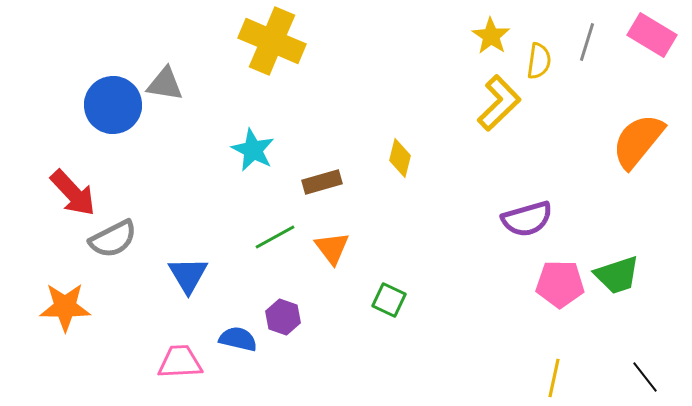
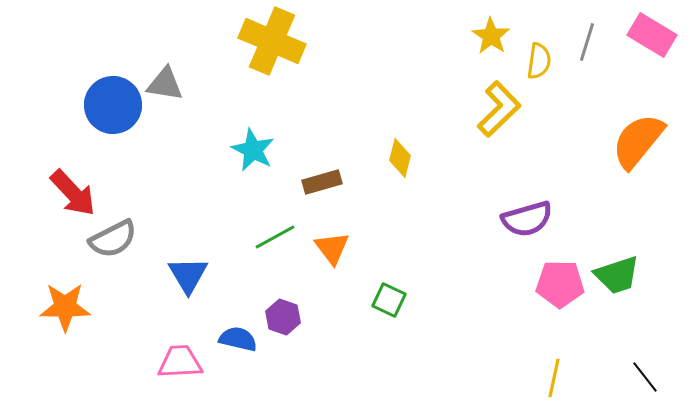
yellow L-shape: moved 6 px down
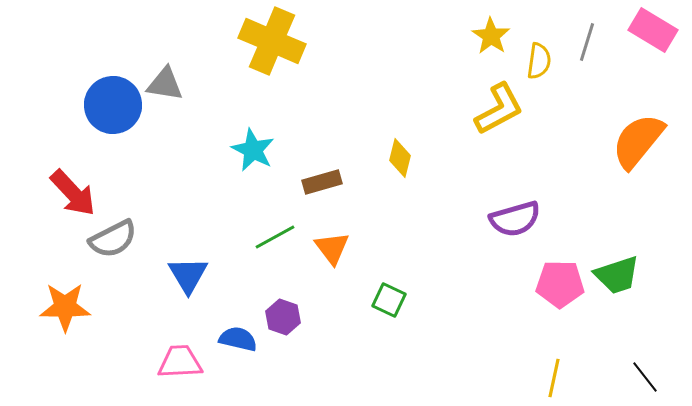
pink rectangle: moved 1 px right, 5 px up
yellow L-shape: rotated 16 degrees clockwise
purple semicircle: moved 12 px left
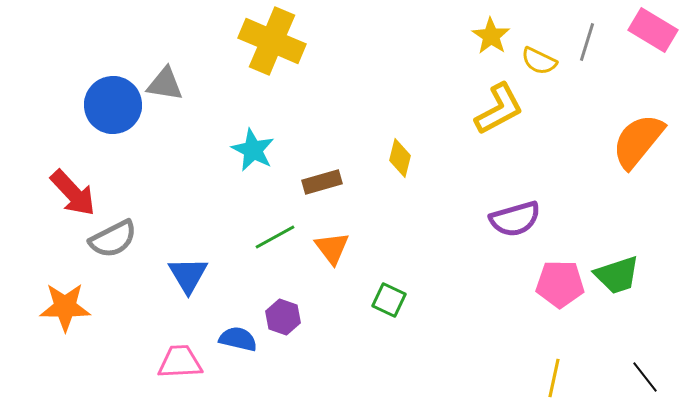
yellow semicircle: rotated 108 degrees clockwise
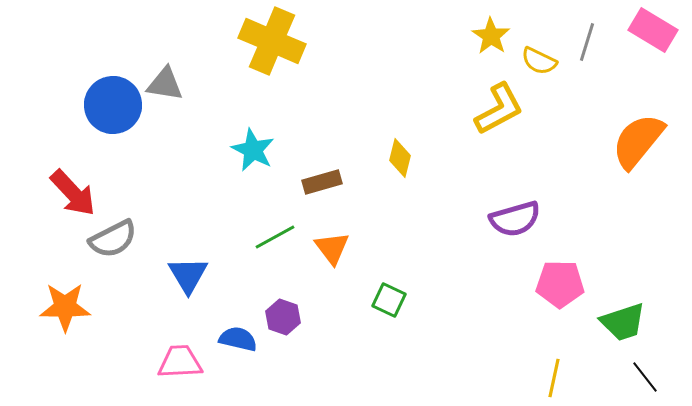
green trapezoid: moved 6 px right, 47 px down
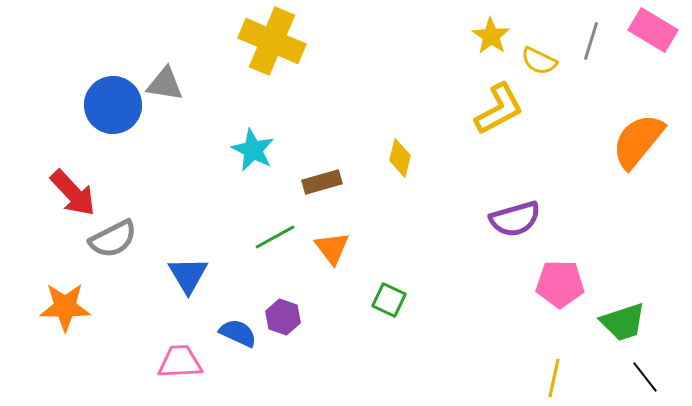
gray line: moved 4 px right, 1 px up
blue semicircle: moved 6 px up; rotated 12 degrees clockwise
